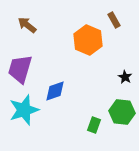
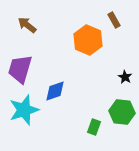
green rectangle: moved 2 px down
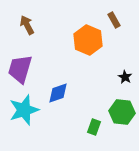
brown arrow: rotated 24 degrees clockwise
blue diamond: moved 3 px right, 2 px down
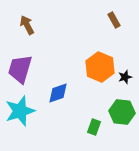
orange hexagon: moved 12 px right, 27 px down
black star: rotated 24 degrees clockwise
cyan star: moved 4 px left, 1 px down
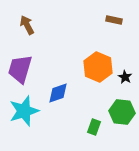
brown rectangle: rotated 49 degrees counterclockwise
orange hexagon: moved 2 px left
black star: rotated 24 degrees counterclockwise
cyan star: moved 4 px right
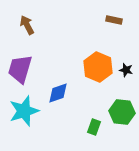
black star: moved 1 px right, 7 px up; rotated 16 degrees counterclockwise
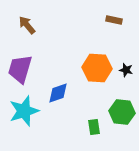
brown arrow: rotated 12 degrees counterclockwise
orange hexagon: moved 1 px left, 1 px down; rotated 20 degrees counterclockwise
green rectangle: rotated 28 degrees counterclockwise
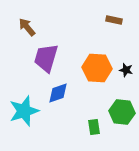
brown arrow: moved 2 px down
purple trapezoid: moved 26 px right, 11 px up
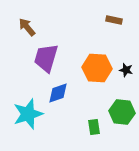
cyan star: moved 4 px right, 3 px down
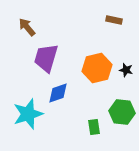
orange hexagon: rotated 16 degrees counterclockwise
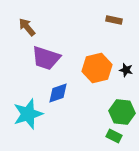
purple trapezoid: rotated 88 degrees counterclockwise
green rectangle: moved 20 px right, 9 px down; rotated 56 degrees counterclockwise
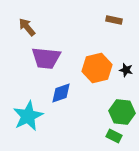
purple trapezoid: rotated 12 degrees counterclockwise
blue diamond: moved 3 px right
cyan star: moved 2 px down; rotated 8 degrees counterclockwise
